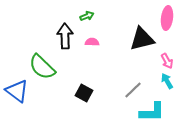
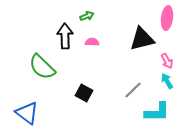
blue triangle: moved 10 px right, 22 px down
cyan L-shape: moved 5 px right
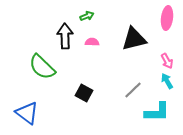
black triangle: moved 8 px left
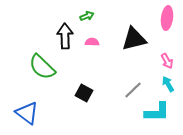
cyan arrow: moved 1 px right, 3 px down
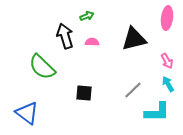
black arrow: rotated 15 degrees counterclockwise
black square: rotated 24 degrees counterclockwise
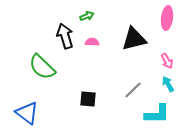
black square: moved 4 px right, 6 px down
cyan L-shape: moved 2 px down
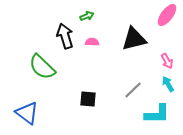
pink ellipse: moved 3 px up; rotated 30 degrees clockwise
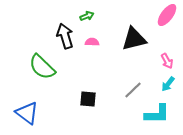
cyan arrow: rotated 112 degrees counterclockwise
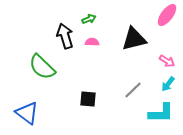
green arrow: moved 2 px right, 3 px down
pink arrow: rotated 28 degrees counterclockwise
cyan L-shape: moved 4 px right, 1 px up
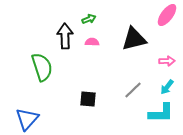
black arrow: rotated 15 degrees clockwise
pink arrow: rotated 35 degrees counterclockwise
green semicircle: rotated 152 degrees counterclockwise
cyan arrow: moved 1 px left, 3 px down
blue triangle: moved 6 px down; rotated 35 degrees clockwise
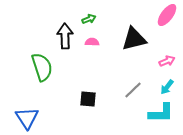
pink arrow: rotated 21 degrees counterclockwise
blue triangle: moved 1 px up; rotated 15 degrees counterclockwise
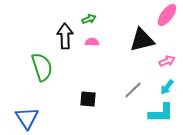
black triangle: moved 8 px right, 1 px down
